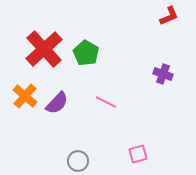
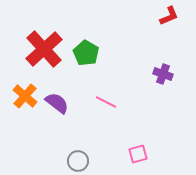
purple semicircle: rotated 95 degrees counterclockwise
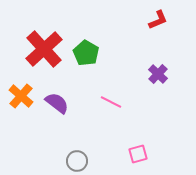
red L-shape: moved 11 px left, 4 px down
purple cross: moved 5 px left; rotated 24 degrees clockwise
orange cross: moved 4 px left
pink line: moved 5 px right
gray circle: moved 1 px left
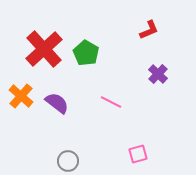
red L-shape: moved 9 px left, 10 px down
gray circle: moved 9 px left
